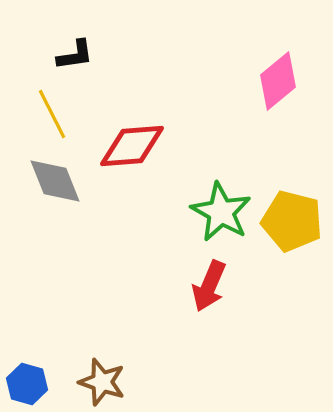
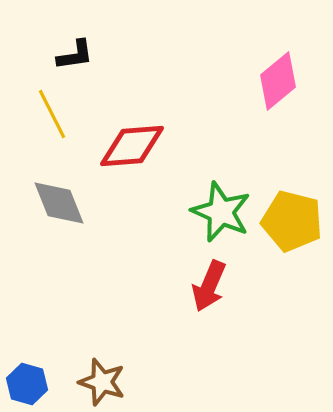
gray diamond: moved 4 px right, 22 px down
green star: rotated 6 degrees counterclockwise
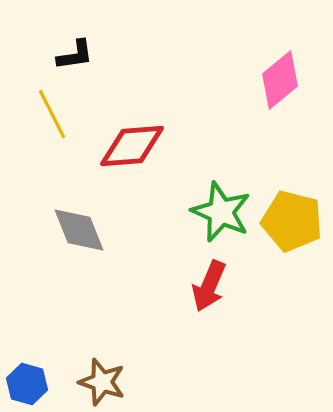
pink diamond: moved 2 px right, 1 px up
gray diamond: moved 20 px right, 27 px down
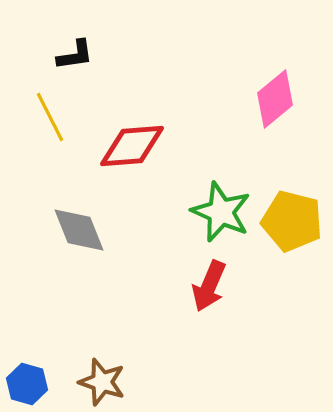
pink diamond: moved 5 px left, 19 px down
yellow line: moved 2 px left, 3 px down
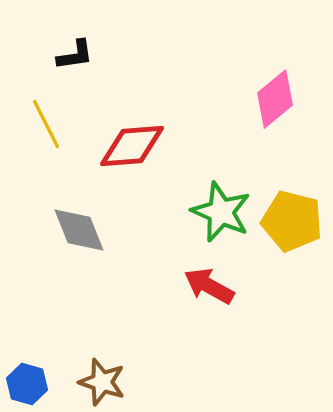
yellow line: moved 4 px left, 7 px down
red arrow: rotated 96 degrees clockwise
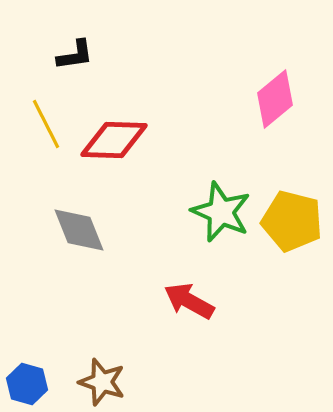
red diamond: moved 18 px left, 6 px up; rotated 6 degrees clockwise
red arrow: moved 20 px left, 15 px down
